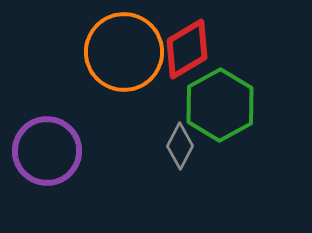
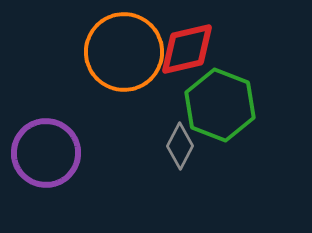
red diamond: rotated 18 degrees clockwise
green hexagon: rotated 10 degrees counterclockwise
purple circle: moved 1 px left, 2 px down
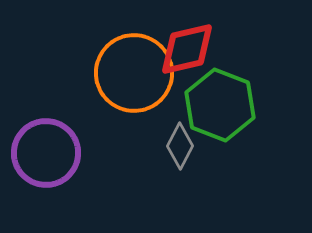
orange circle: moved 10 px right, 21 px down
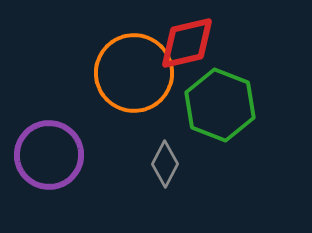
red diamond: moved 6 px up
gray diamond: moved 15 px left, 18 px down
purple circle: moved 3 px right, 2 px down
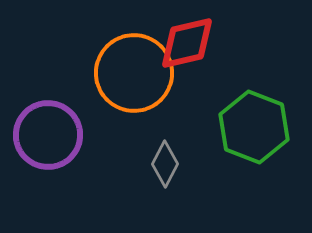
green hexagon: moved 34 px right, 22 px down
purple circle: moved 1 px left, 20 px up
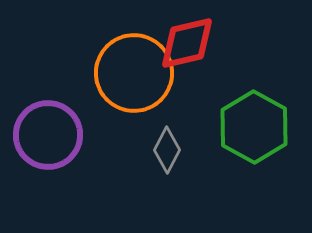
green hexagon: rotated 8 degrees clockwise
gray diamond: moved 2 px right, 14 px up
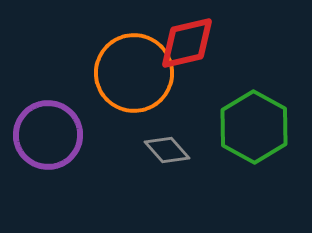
gray diamond: rotated 69 degrees counterclockwise
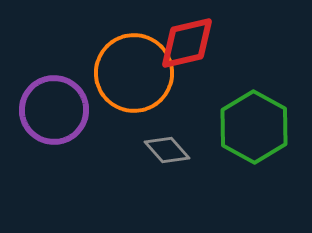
purple circle: moved 6 px right, 25 px up
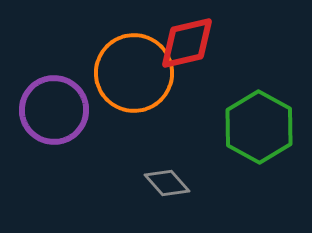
green hexagon: moved 5 px right
gray diamond: moved 33 px down
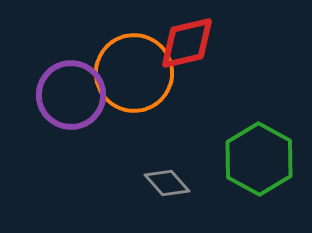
purple circle: moved 17 px right, 15 px up
green hexagon: moved 32 px down
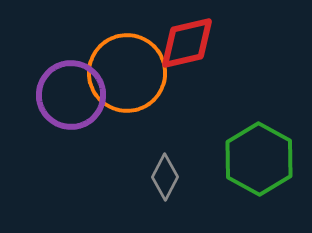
orange circle: moved 7 px left
gray diamond: moved 2 px left, 6 px up; rotated 69 degrees clockwise
